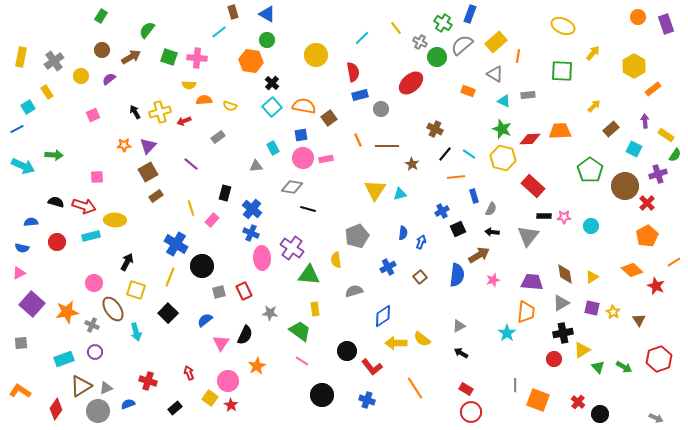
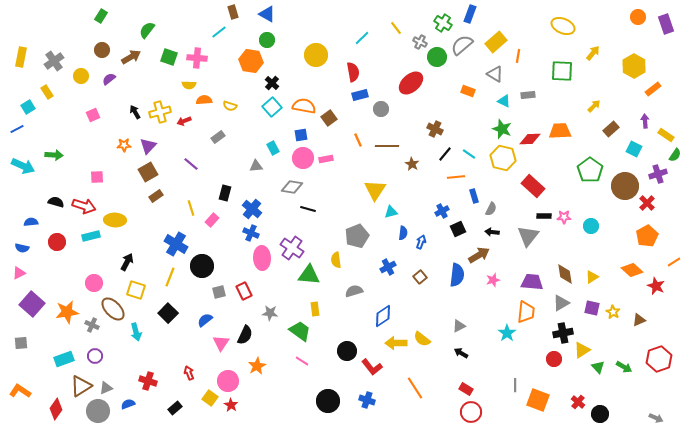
cyan triangle at (400, 194): moved 9 px left, 18 px down
brown ellipse at (113, 309): rotated 10 degrees counterclockwise
brown triangle at (639, 320): rotated 40 degrees clockwise
purple circle at (95, 352): moved 4 px down
black circle at (322, 395): moved 6 px right, 6 px down
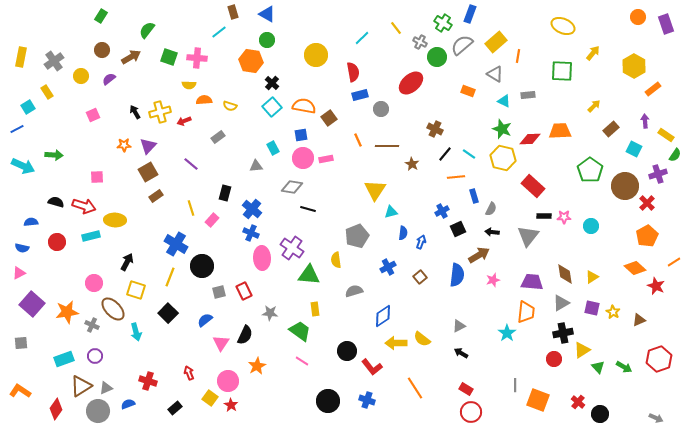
orange diamond at (632, 270): moved 3 px right, 2 px up
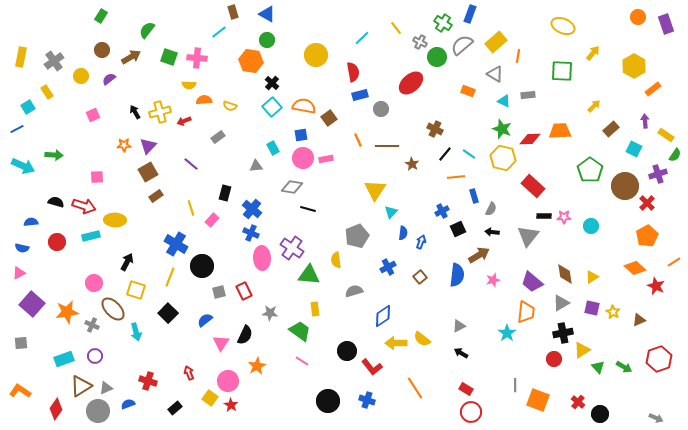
cyan triangle at (391, 212): rotated 32 degrees counterclockwise
purple trapezoid at (532, 282): rotated 145 degrees counterclockwise
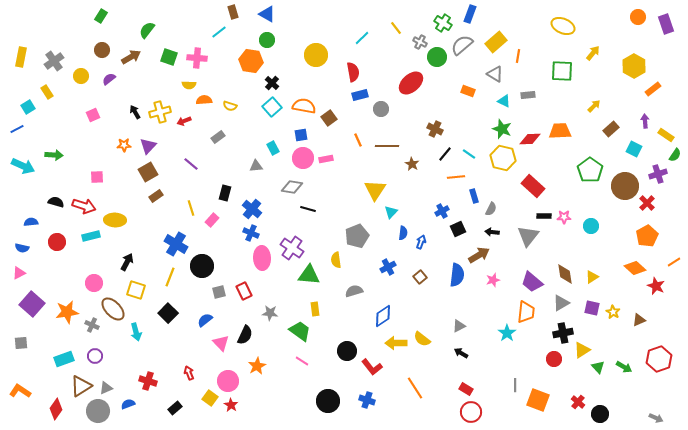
pink triangle at (221, 343): rotated 18 degrees counterclockwise
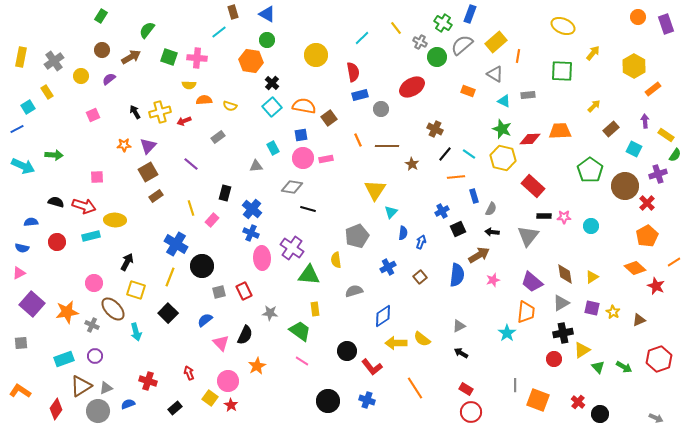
red ellipse at (411, 83): moved 1 px right, 4 px down; rotated 10 degrees clockwise
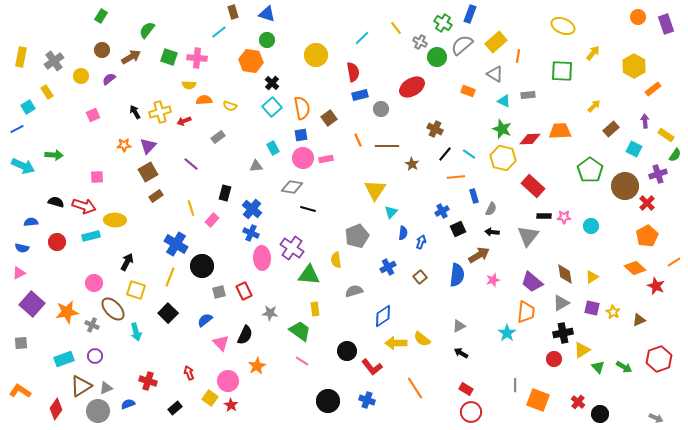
blue triangle at (267, 14): rotated 12 degrees counterclockwise
orange semicircle at (304, 106): moved 2 px left, 2 px down; rotated 70 degrees clockwise
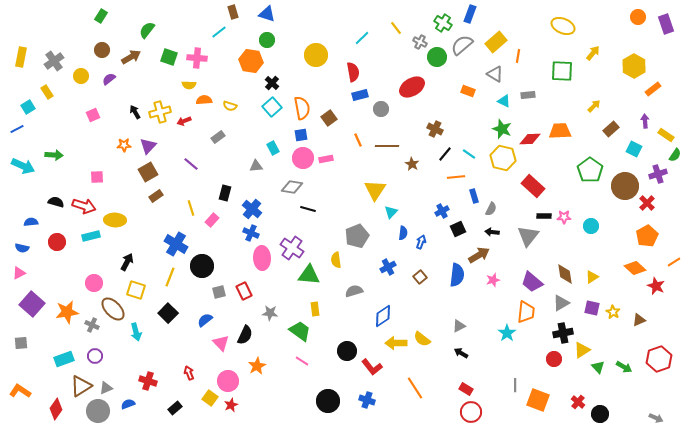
red star at (231, 405): rotated 16 degrees clockwise
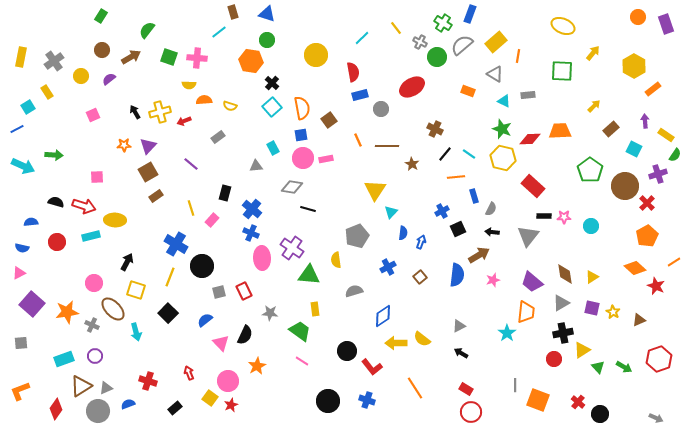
brown square at (329, 118): moved 2 px down
orange L-shape at (20, 391): rotated 55 degrees counterclockwise
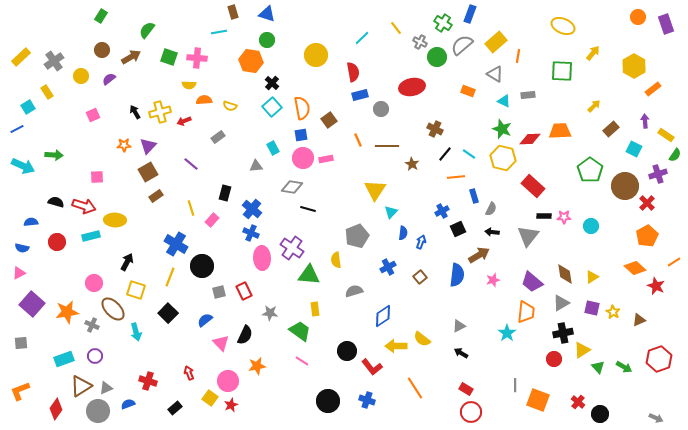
cyan line at (219, 32): rotated 28 degrees clockwise
yellow rectangle at (21, 57): rotated 36 degrees clockwise
red ellipse at (412, 87): rotated 20 degrees clockwise
yellow arrow at (396, 343): moved 3 px down
orange star at (257, 366): rotated 18 degrees clockwise
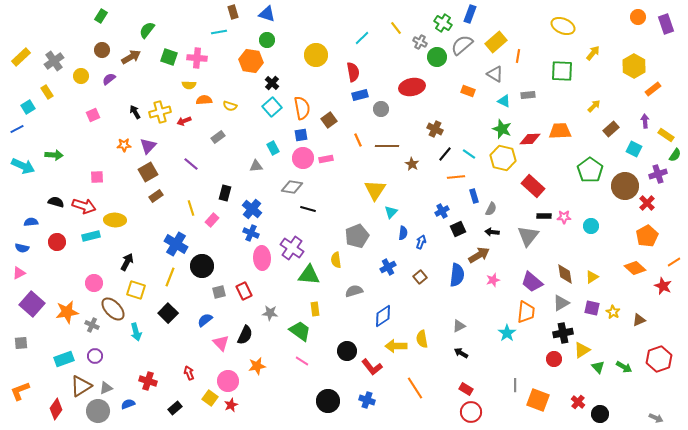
red star at (656, 286): moved 7 px right
yellow semicircle at (422, 339): rotated 42 degrees clockwise
